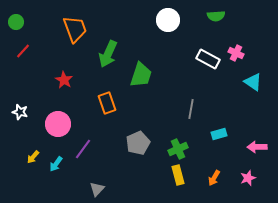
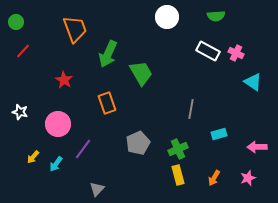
white circle: moved 1 px left, 3 px up
white rectangle: moved 8 px up
green trapezoid: moved 2 px up; rotated 48 degrees counterclockwise
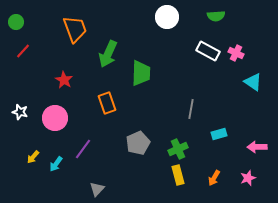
green trapezoid: rotated 32 degrees clockwise
pink circle: moved 3 px left, 6 px up
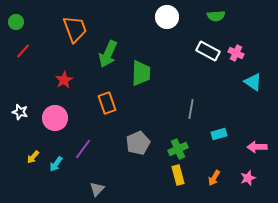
red star: rotated 12 degrees clockwise
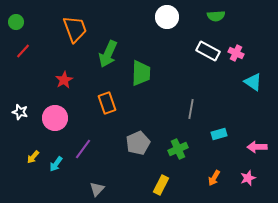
yellow rectangle: moved 17 px left, 10 px down; rotated 42 degrees clockwise
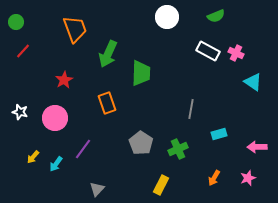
green semicircle: rotated 18 degrees counterclockwise
gray pentagon: moved 3 px right; rotated 15 degrees counterclockwise
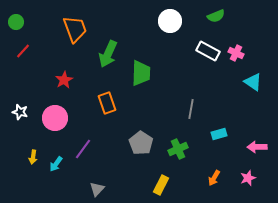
white circle: moved 3 px right, 4 px down
yellow arrow: rotated 32 degrees counterclockwise
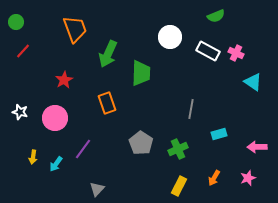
white circle: moved 16 px down
yellow rectangle: moved 18 px right, 1 px down
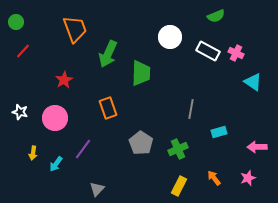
orange rectangle: moved 1 px right, 5 px down
cyan rectangle: moved 2 px up
yellow arrow: moved 4 px up
orange arrow: rotated 112 degrees clockwise
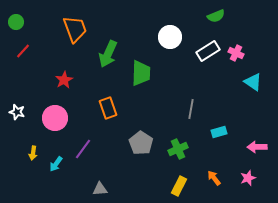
white rectangle: rotated 60 degrees counterclockwise
white star: moved 3 px left
gray triangle: moved 3 px right; rotated 42 degrees clockwise
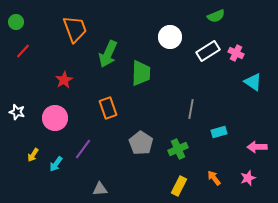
yellow arrow: moved 2 px down; rotated 24 degrees clockwise
